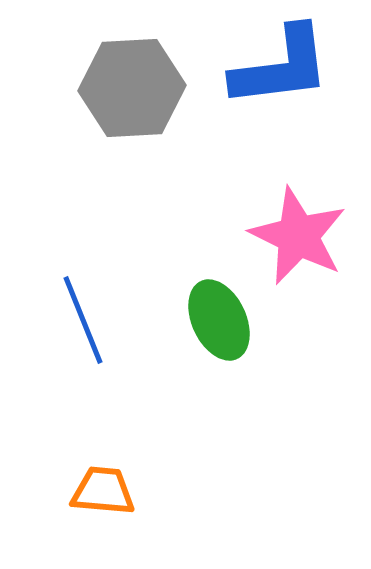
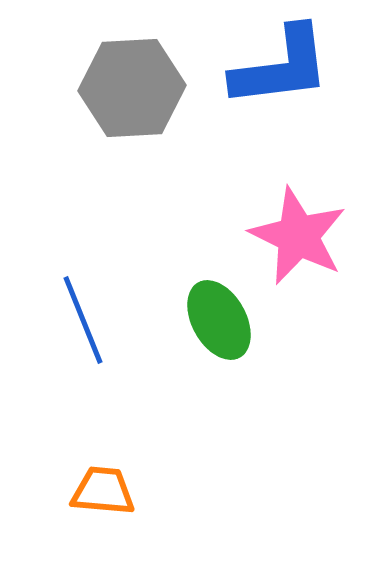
green ellipse: rotated 4 degrees counterclockwise
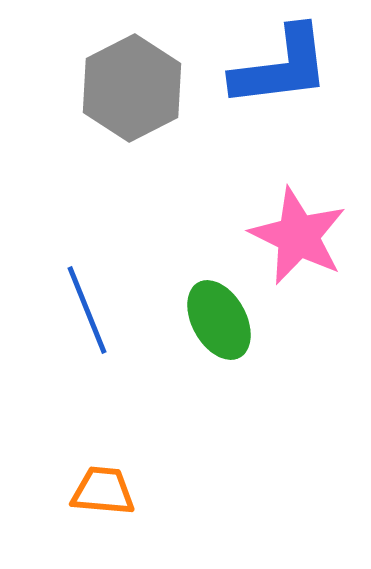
gray hexagon: rotated 24 degrees counterclockwise
blue line: moved 4 px right, 10 px up
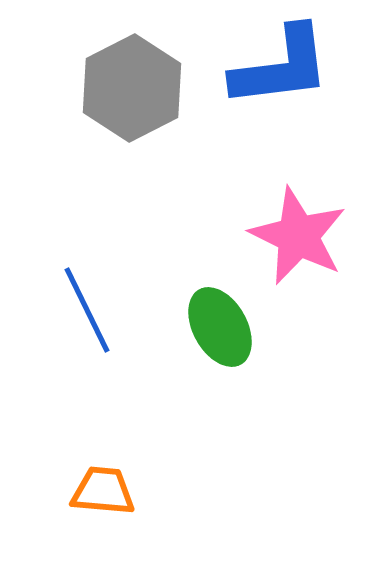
blue line: rotated 4 degrees counterclockwise
green ellipse: moved 1 px right, 7 px down
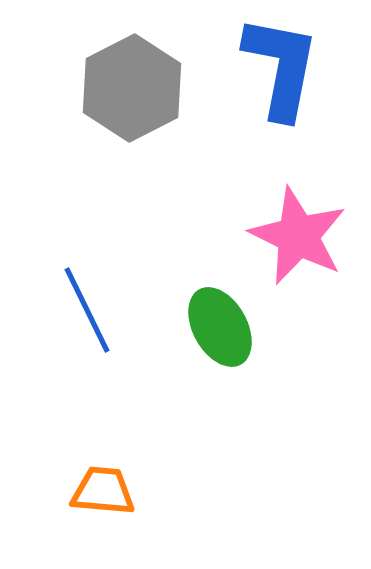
blue L-shape: rotated 72 degrees counterclockwise
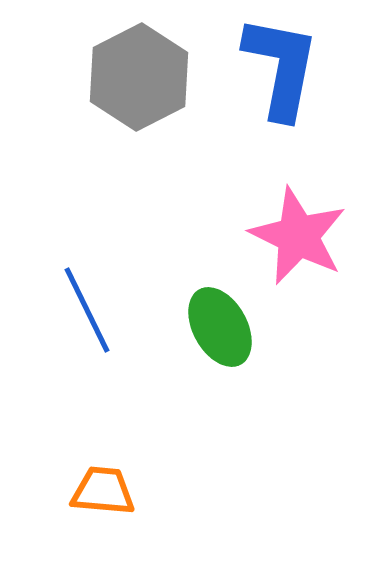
gray hexagon: moved 7 px right, 11 px up
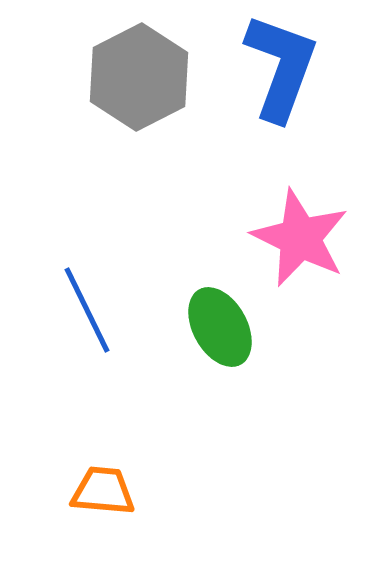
blue L-shape: rotated 9 degrees clockwise
pink star: moved 2 px right, 2 px down
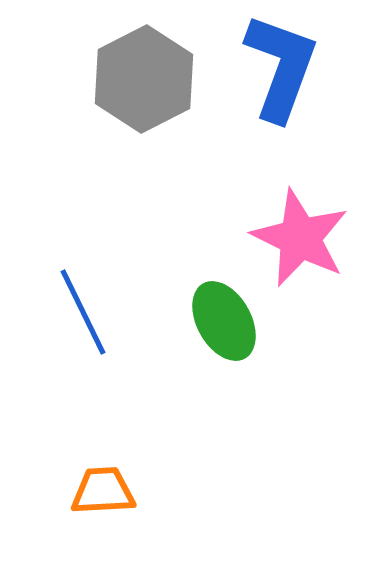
gray hexagon: moved 5 px right, 2 px down
blue line: moved 4 px left, 2 px down
green ellipse: moved 4 px right, 6 px up
orange trapezoid: rotated 8 degrees counterclockwise
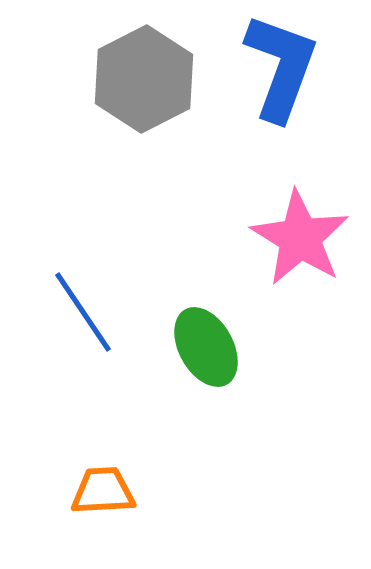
pink star: rotated 6 degrees clockwise
blue line: rotated 8 degrees counterclockwise
green ellipse: moved 18 px left, 26 px down
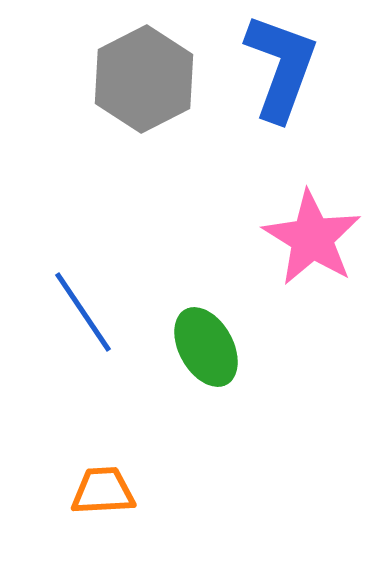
pink star: moved 12 px right
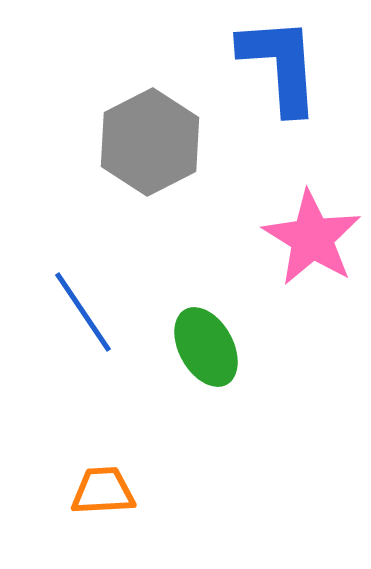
blue L-shape: moved 1 px left, 2 px up; rotated 24 degrees counterclockwise
gray hexagon: moved 6 px right, 63 px down
